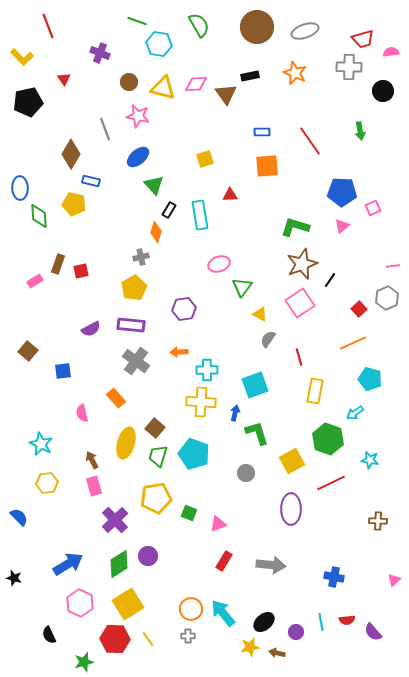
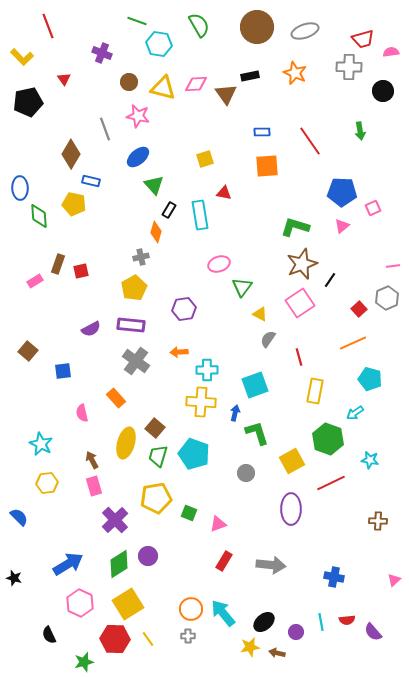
purple cross at (100, 53): moved 2 px right
red triangle at (230, 195): moved 6 px left, 2 px up; rotated 14 degrees clockwise
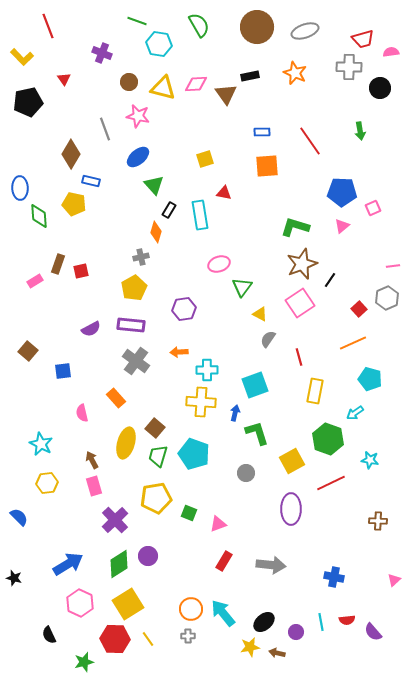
black circle at (383, 91): moved 3 px left, 3 px up
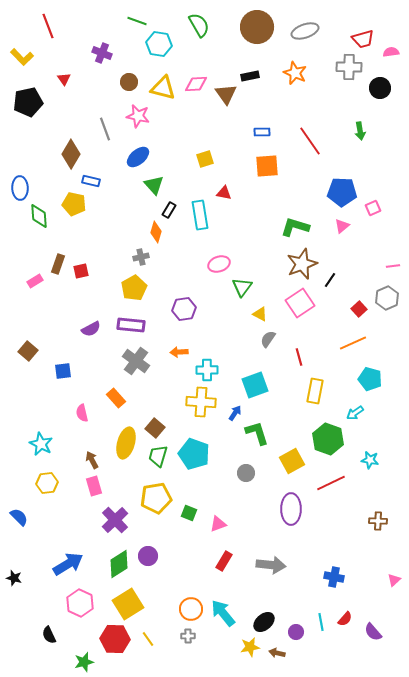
blue arrow at (235, 413): rotated 21 degrees clockwise
red semicircle at (347, 620): moved 2 px left, 1 px up; rotated 42 degrees counterclockwise
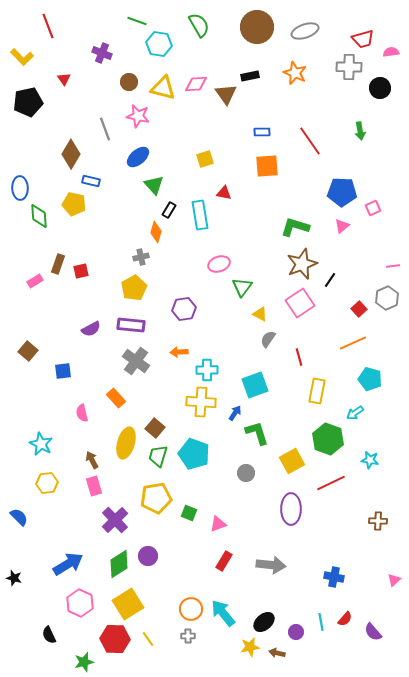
yellow rectangle at (315, 391): moved 2 px right
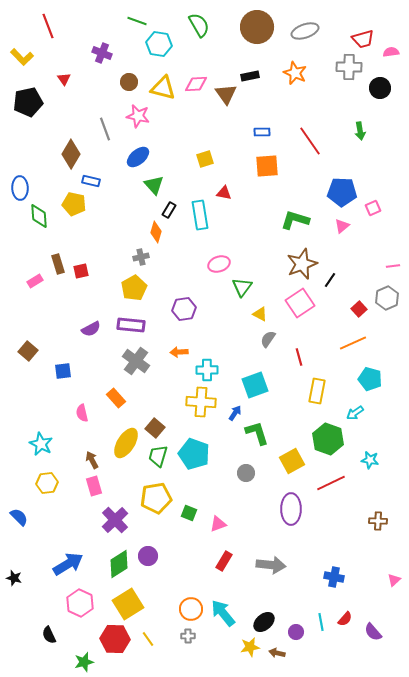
green L-shape at (295, 227): moved 7 px up
brown rectangle at (58, 264): rotated 36 degrees counterclockwise
yellow ellipse at (126, 443): rotated 16 degrees clockwise
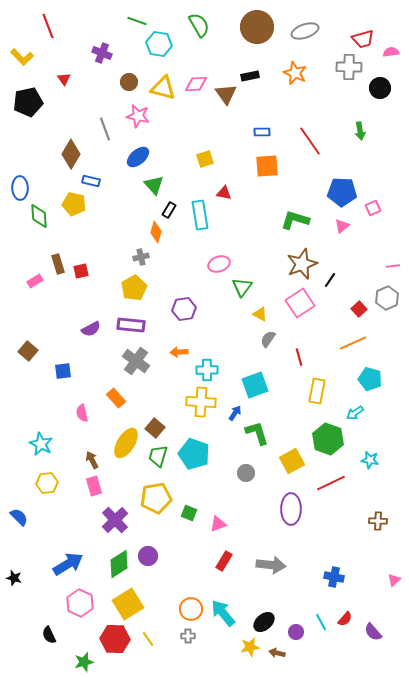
cyan line at (321, 622): rotated 18 degrees counterclockwise
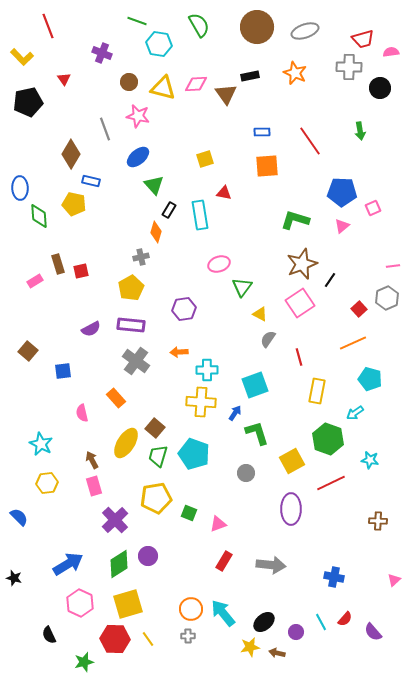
yellow pentagon at (134, 288): moved 3 px left
yellow square at (128, 604): rotated 16 degrees clockwise
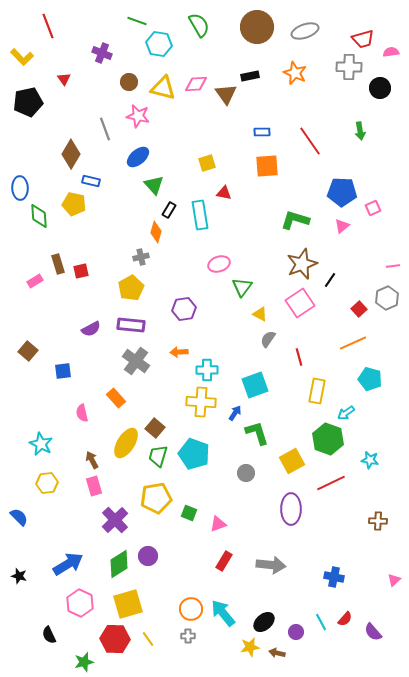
yellow square at (205, 159): moved 2 px right, 4 px down
cyan arrow at (355, 413): moved 9 px left
black star at (14, 578): moved 5 px right, 2 px up
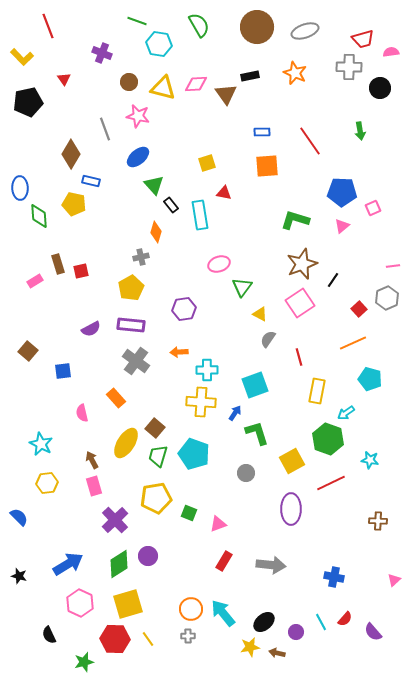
black rectangle at (169, 210): moved 2 px right, 5 px up; rotated 70 degrees counterclockwise
black line at (330, 280): moved 3 px right
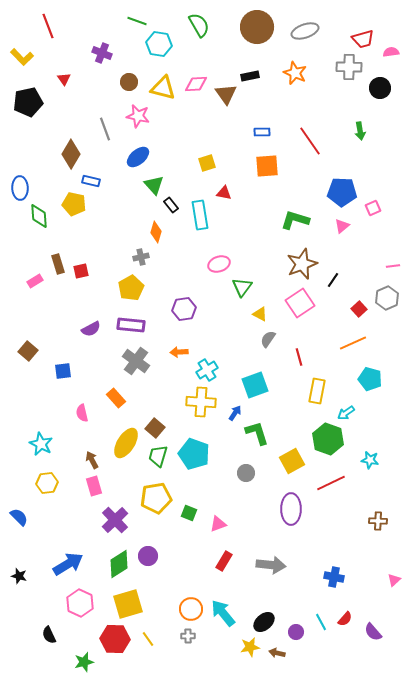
cyan cross at (207, 370): rotated 30 degrees counterclockwise
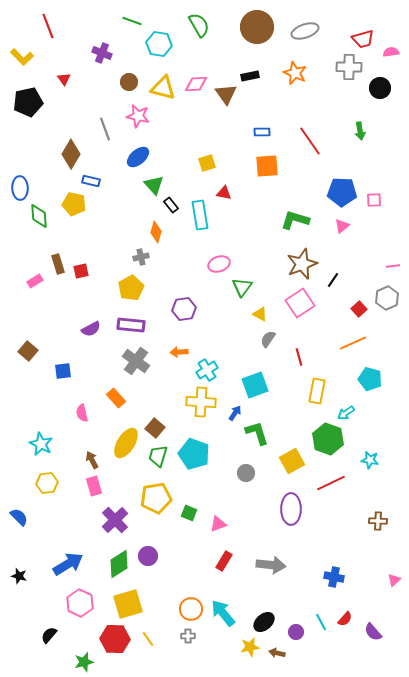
green line at (137, 21): moved 5 px left
pink square at (373, 208): moved 1 px right, 8 px up; rotated 21 degrees clockwise
black semicircle at (49, 635): rotated 66 degrees clockwise
